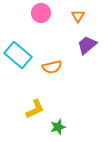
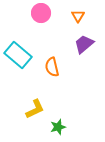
purple trapezoid: moved 3 px left, 1 px up
orange semicircle: rotated 90 degrees clockwise
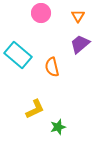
purple trapezoid: moved 4 px left
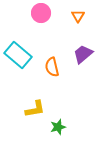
purple trapezoid: moved 3 px right, 10 px down
yellow L-shape: rotated 15 degrees clockwise
